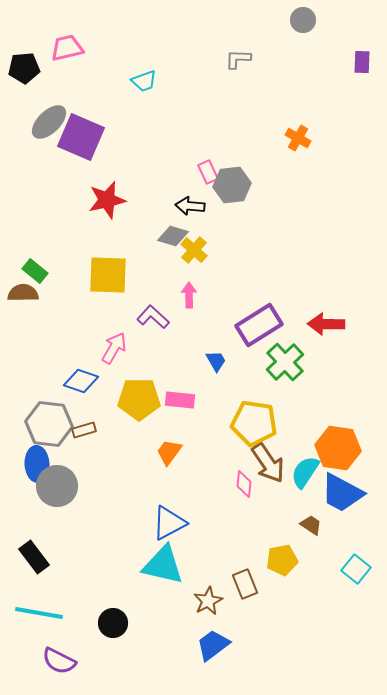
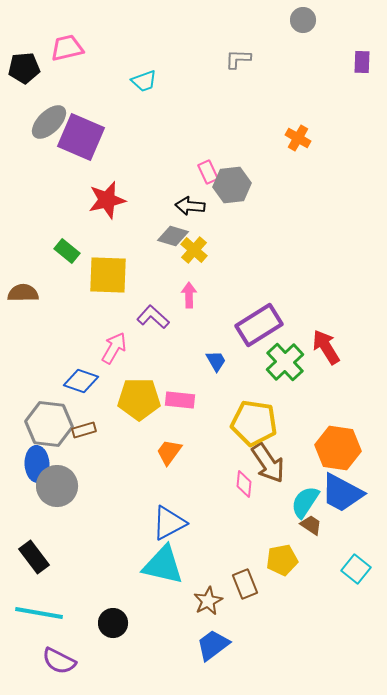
green rectangle at (35, 271): moved 32 px right, 20 px up
red arrow at (326, 324): moved 23 px down; rotated 57 degrees clockwise
cyan semicircle at (305, 472): moved 30 px down
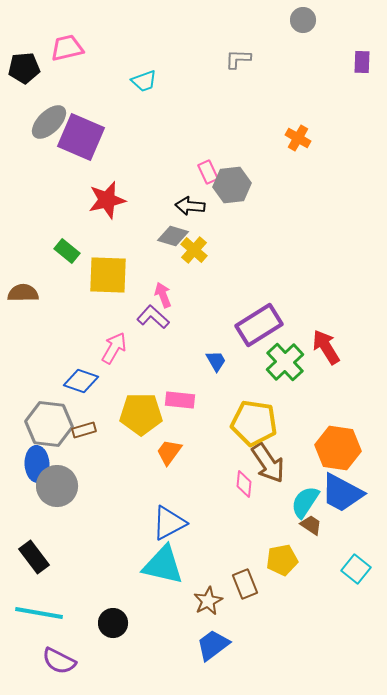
pink arrow at (189, 295): moved 26 px left; rotated 20 degrees counterclockwise
yellow pentagon at (139, 399): moved 2 px right, 15 px down
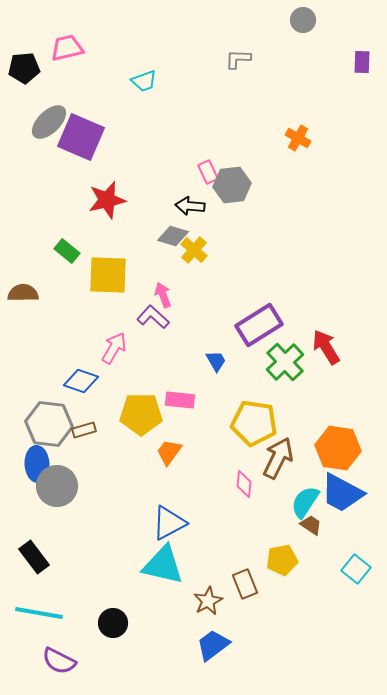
brown arrow at (268, 463): moved 10 px right, 5 px up; rotated 120 degrees counterclockwise
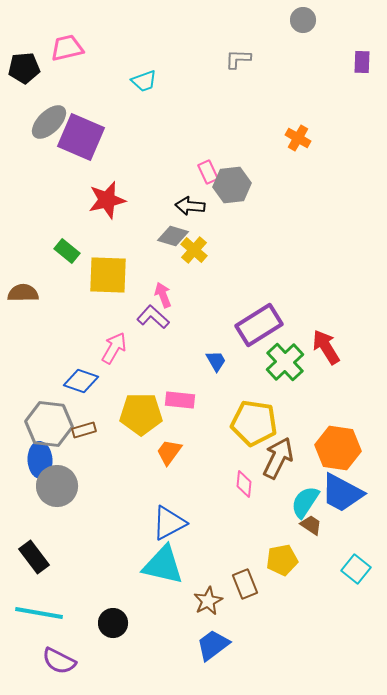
blue ellipse at (37, 464): moved 3 px right, 4 px up
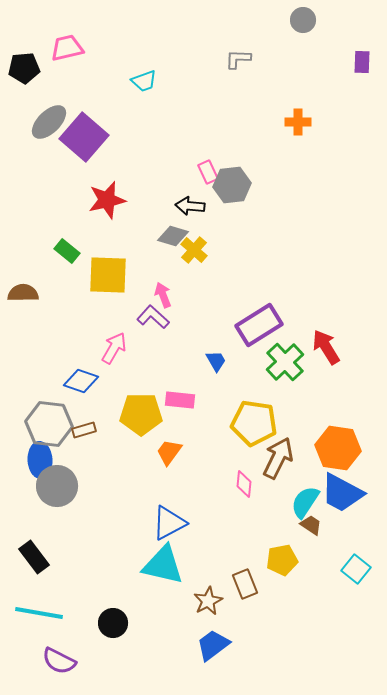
purple square at (81, 137): moved 3 px right; rotated 18 degrees clockwise
orange cross at (298, 138): moved 16 px up; rotated 30 degrees counterclockwise
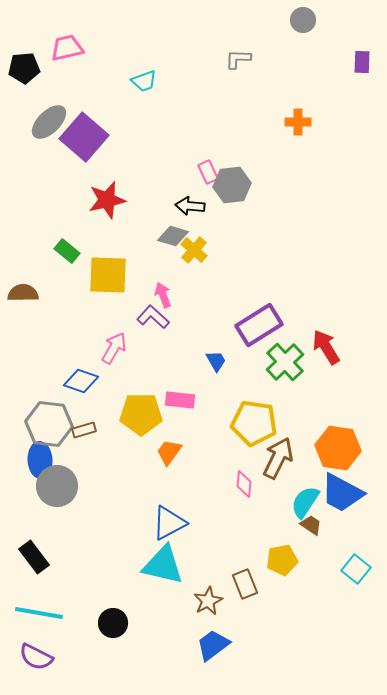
purple semicircle at (59, 661): moved 23 px left, 4 px up
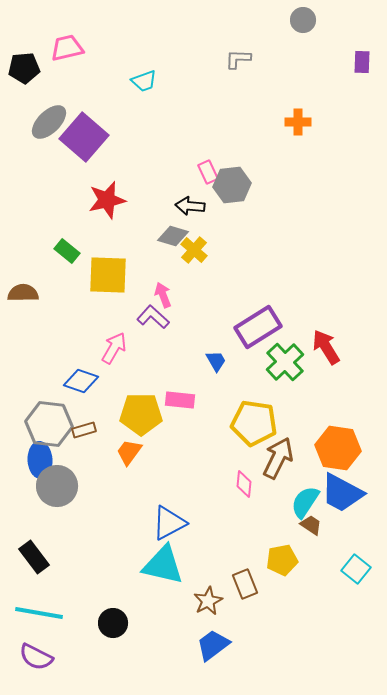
purple rectangle at (259, 325): moved 1 px left, 2 px down
orange trapezoid at (169, 452): moved 40 px left
